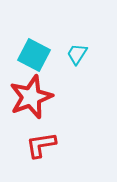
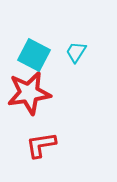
cyan trapezoid: moved 1 px left, 2 px up
red star: moved 2 px left, 4 px up; rotated 12 degrees clockwise
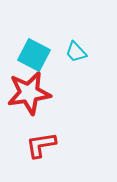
cyan trapezoid: rotated 75 degrees counterclockwise
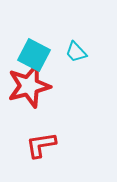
red star: moved 7 px up; rotated 6 degrees counterclockwise
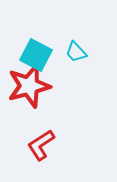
cyan square: moved 2 px right
red L-shape: rotated 24 degrees counterclockwise
